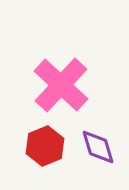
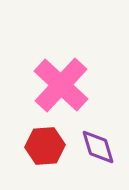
red hexagon: rotated 18 degrees clockwise
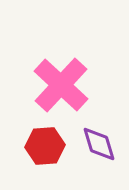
purple diamond: moved 1 px right, 3 px up
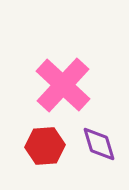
pink cross: moved 2 px right
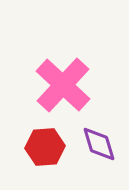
red hexagon: moved 1 px down
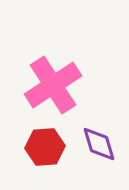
pink cross: moved 10 px left; rotated 14 degrees clockwise
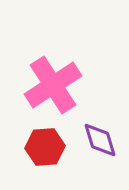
purple diamond: moved 1 px right, 4 px up
